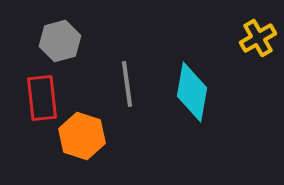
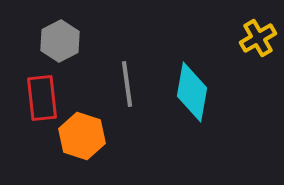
gray hexagon: rotated 12 degrees counterclockwise
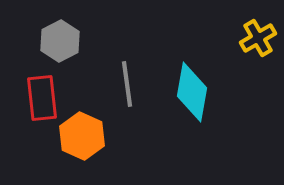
orange hexagon: rotated 6 degrees clockwise
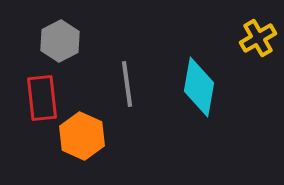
cyan diamond: moved 7 px right, 5 px up
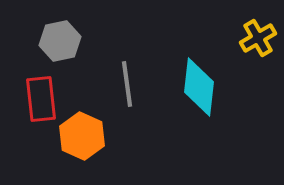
gray hexagon: rotated 15 degrees clockwise
cyan diamond: rotated 4 degrees counterclockwise
red rectangle: moved 1 px left, 1 px down
